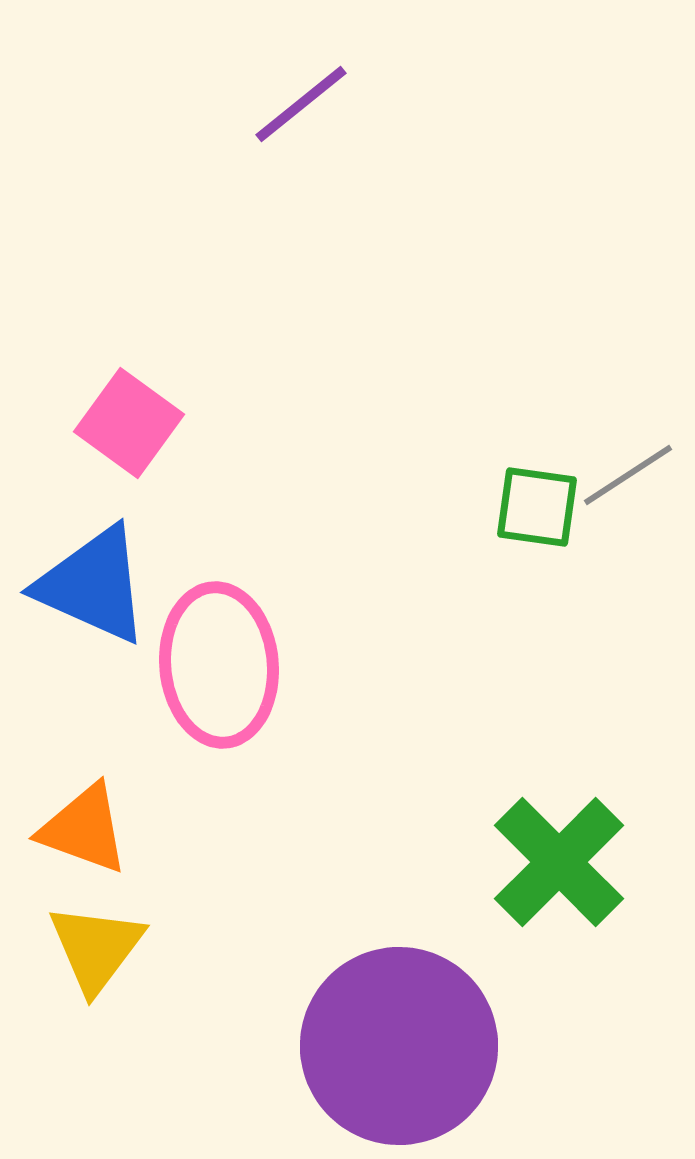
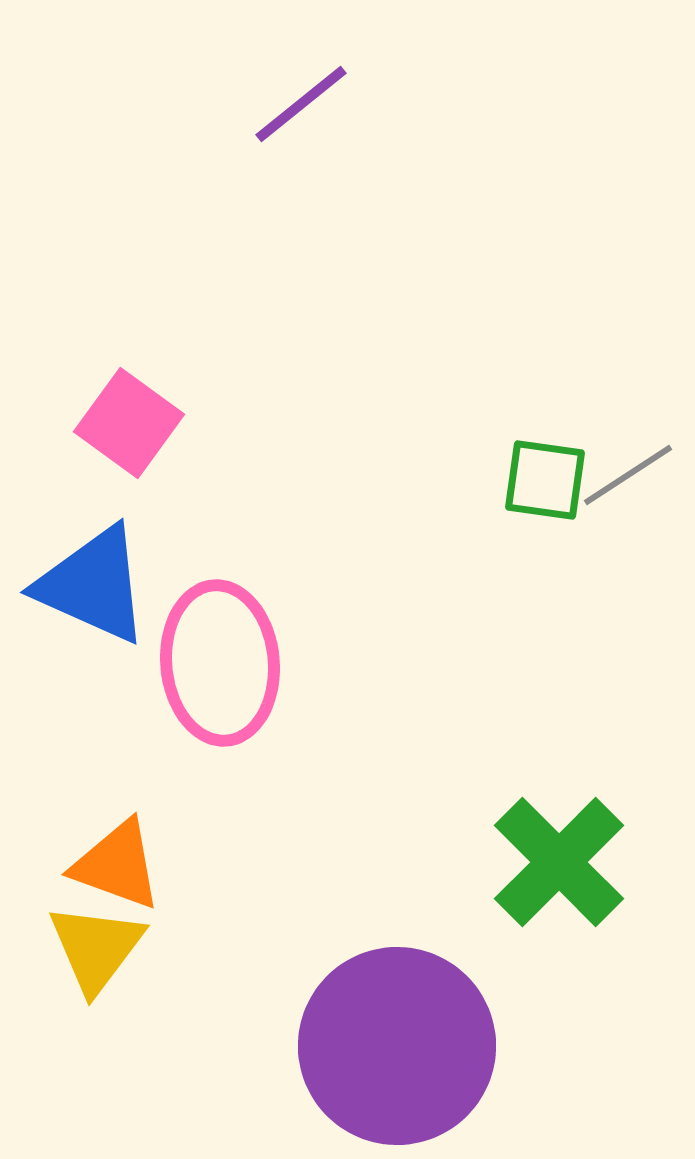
green square: moved 8 px right, 27 px up
pink ellipse: moved 1 px right, 2 px up
orange triangle: moved 33 px right, 36 px down
purple circle: moved 2 px left
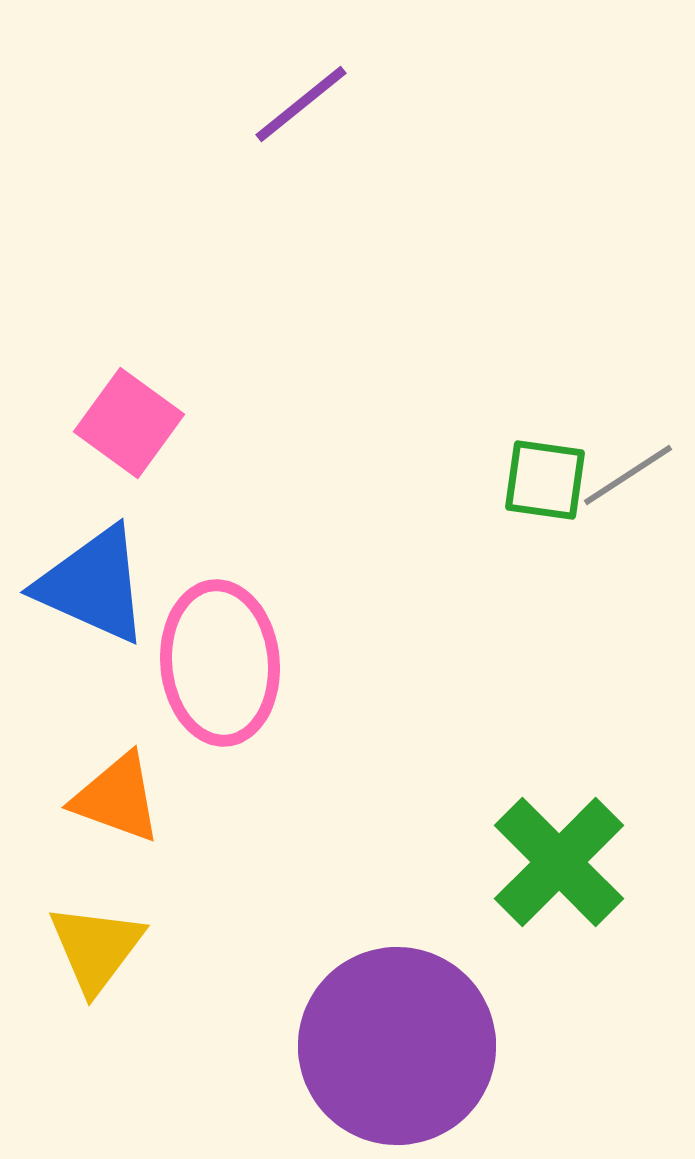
orange triangle: moved 67 px up
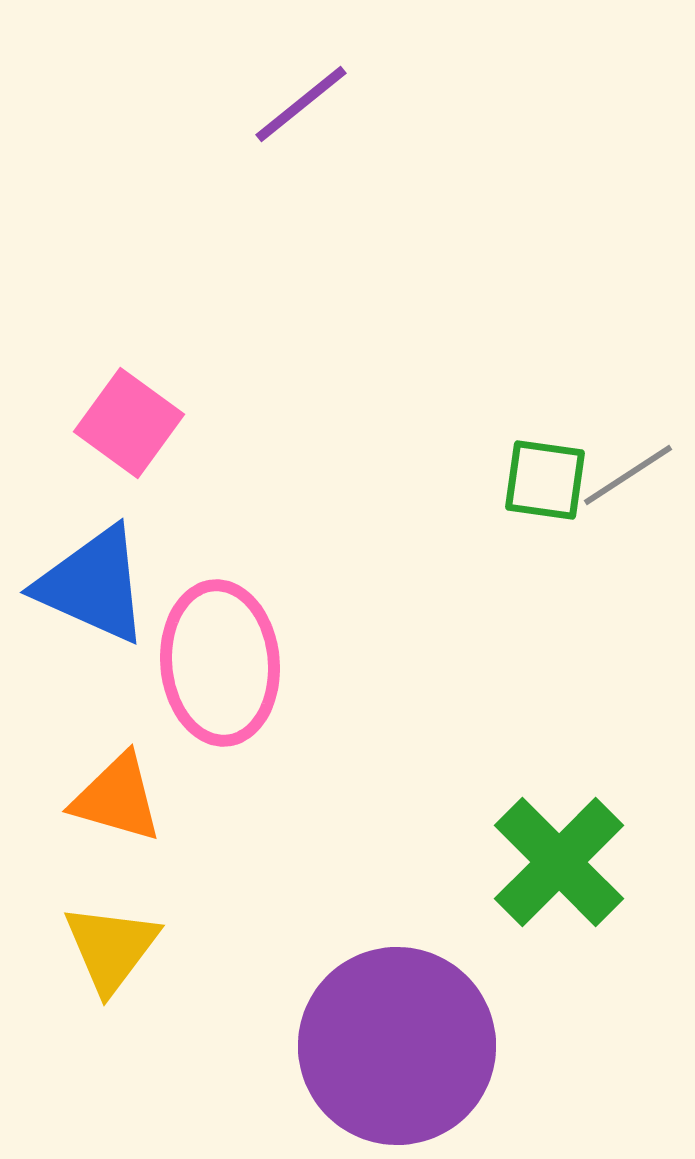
orange triangle: rotated 4 degrees counterclockwise
yellow triangle: moved 15 px right
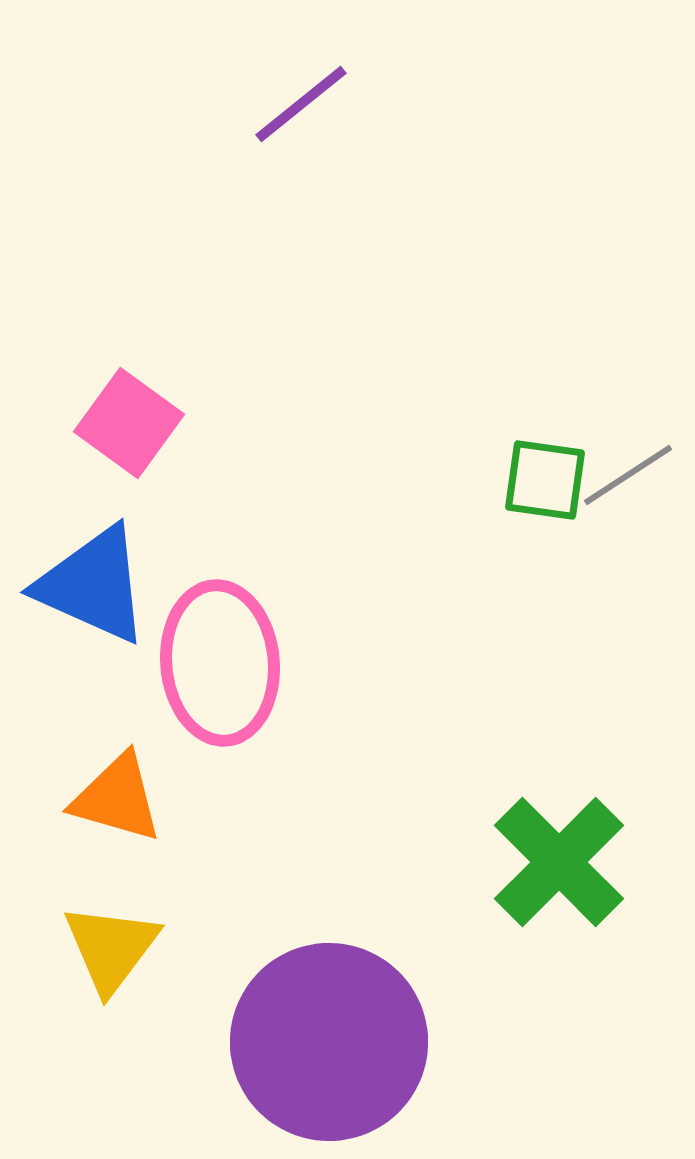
purple circle: moved 68 px left, 4 px up
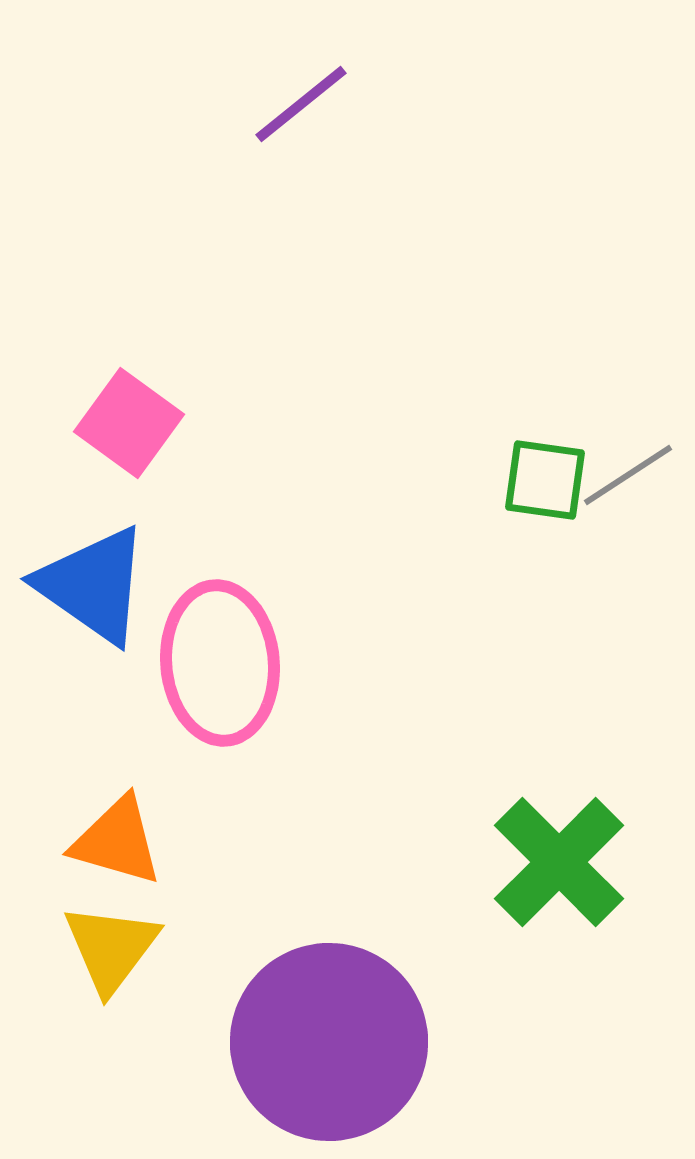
blue triangle: rotated 11 degrees clockwise
orange triangle: moved 43 px down
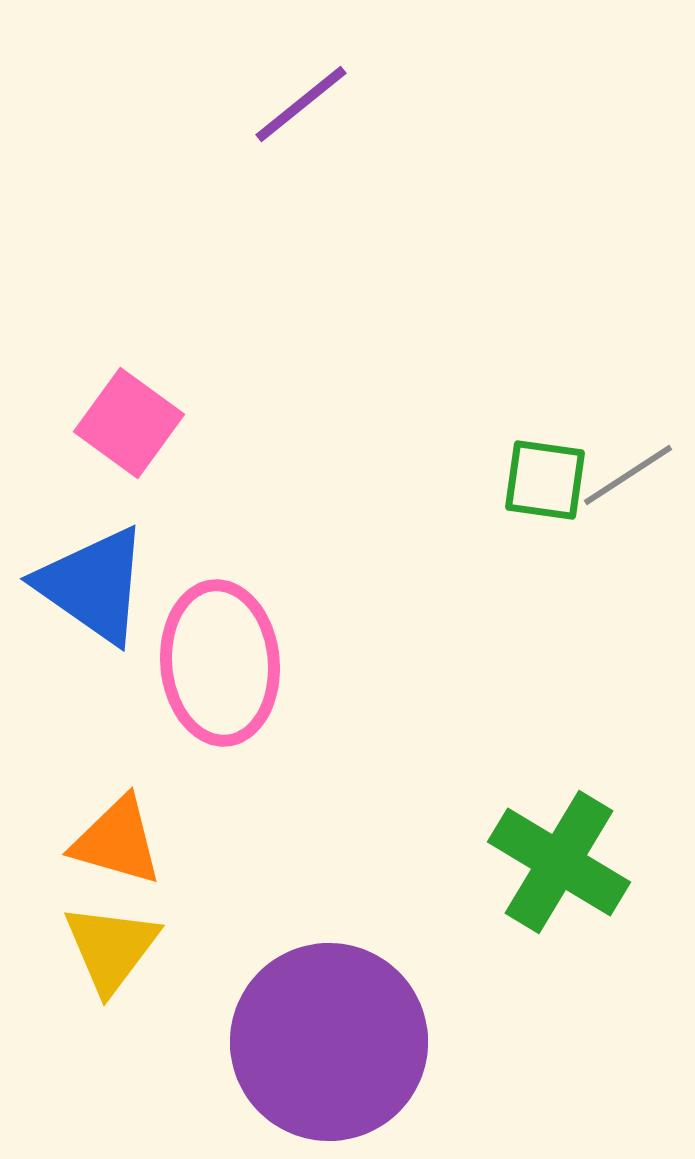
green cross: rotated 14 degrees counterclockwise
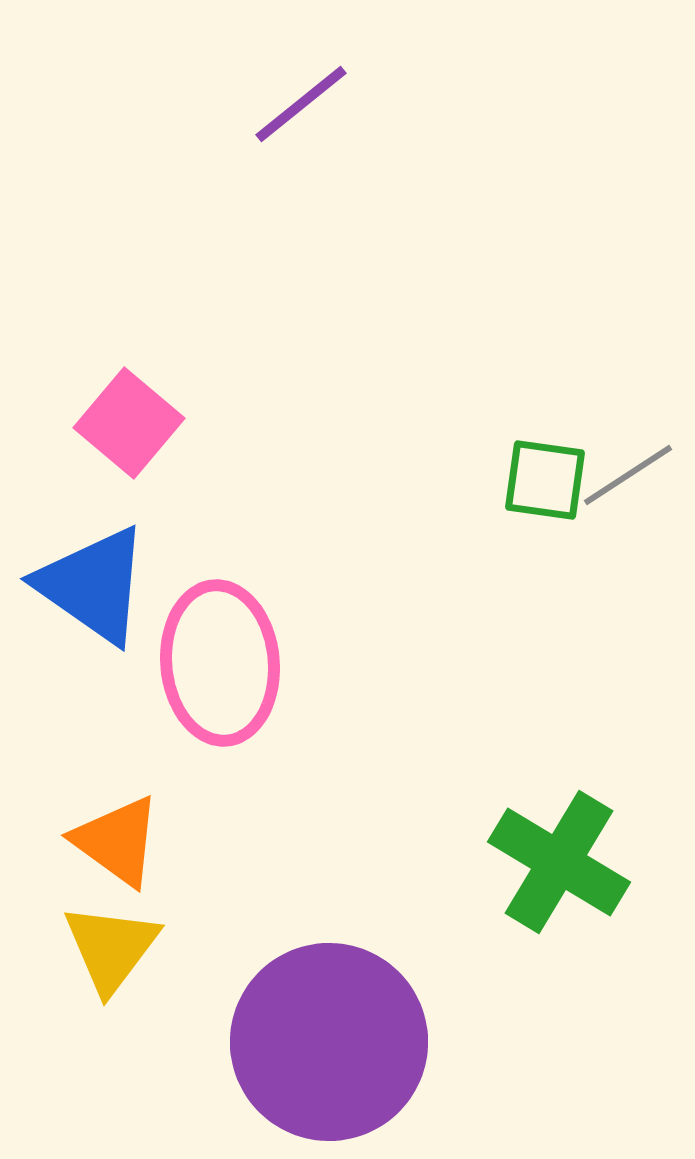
pink square: rotated 4 degrees clockwise
orange triangle: rotated 20 degrees clockwise
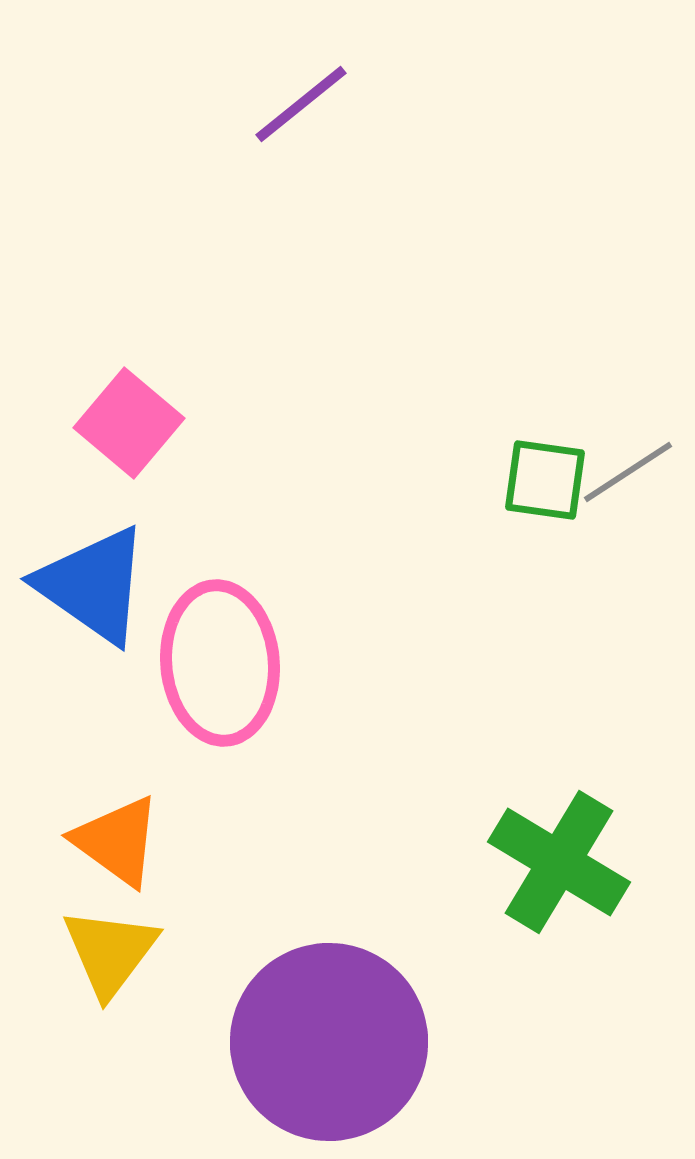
gray line: moved 3 px up
yellow triangle: moved 1 px left, 4 px down
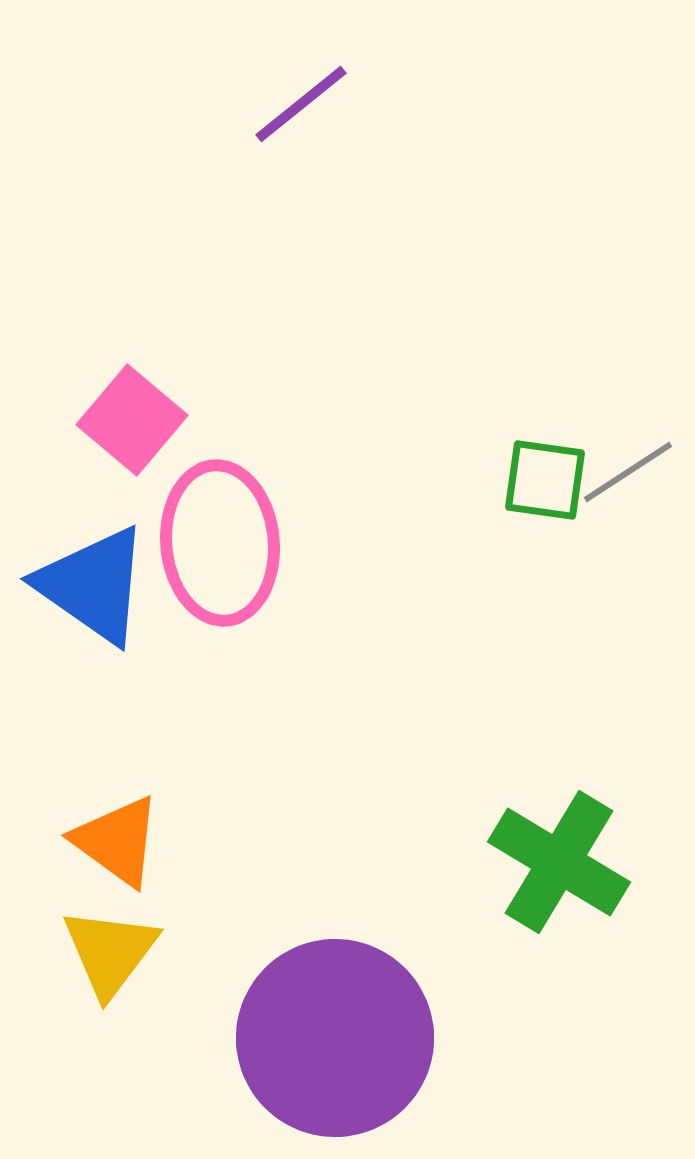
pink square: moved 3 px right, 3 px up
pink ellipse: moved 120 px up
purple circle: moved 6 px right, 4 px up
